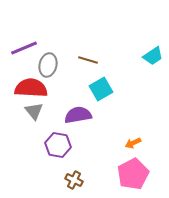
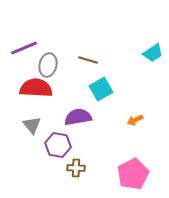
cyan trapezoid: moved 3 px up
red semicircle: moved 5 px right
gray triangle: moved 2 px left, 14 px down
purple semicircle: moved 2 px down
orange arrow: moved 2 px right, 23 px up
brown cross: moved 2 px right, 12 px up; rotated 24 degrees counterclockwise
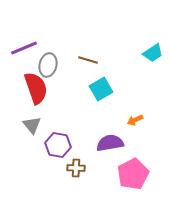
red semicircle: rotated 68 degrees clockwise
purple semicircle: moved 32 px right, 26 px down
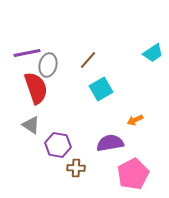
purple line: moved 3 px right, 5 px down; rotated 12 degrees clockwise
brown line: rotated 66 degrees counterclockwise
gray triangle: moved 1 px left; rotated 18 degrees counterclockwise
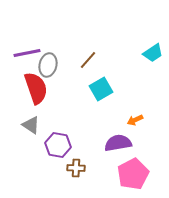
purple semicircle: moved 8 px right
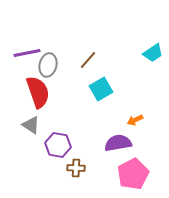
red semicircle: moved 2 px right, 4 px down
